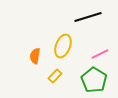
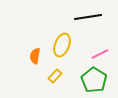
black line: rotated 8 degrees clockwise
yellow ellipse: moved 1 px left, 1 px up
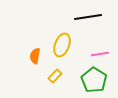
pink line: rotated 18 degrees clockwise
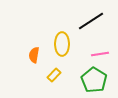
black line: moved 3 px right, 4 px down; rotated 24 degrees counterclockwise
yellow ellipse: moved 1 px up; rotated 20 degrees counterclockwise
orange semicircle: moved 1 px left, 1 px up
yellow rectangle: moved 1 px left, 1 px up
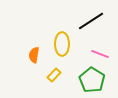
pink line: rotated 30 degrees clockwise
green pentagon: moved 2 px left
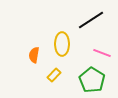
black line: moved 1 px up
pink line: moved 2 px right, 1 px up
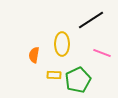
yellow rectangle: rotated 48 degrees clockwise
green pentagon: moved 14 px left; rotated 15 degrees clockwise
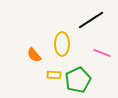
orange semicircle: rotated 49 degrees counterclockwise
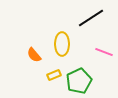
black line: moved 2 px up
pink line: moved 2 px right, 1 px up
yellow rectangle: rotated 24 degrees counterclockwise
green pentagon: moved 1 px right, 1 px down
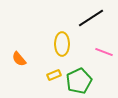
orange semicircle: moved 15 px left, 4 px down
